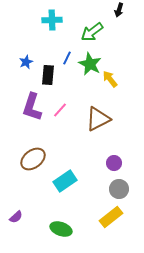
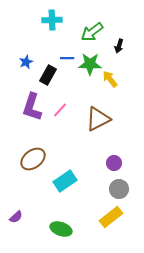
black arrow: moved 36 px down
blue line: rotated 64 degrees clockwise
green star: rotated 25 degrees counterclockwise
black rectangle: rotated 24 degrees clockwise
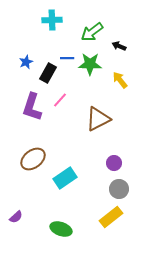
black arrow: rotated 96 degrees clockwise
black rectangle: moved 2 px up
yellow arrow: moved 10 px right, 1 px down
pink line: moved 10 px up
cyan rectangle: moved 3 px up
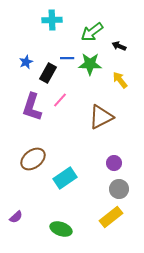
brown triangle: moved 3 px right, 2 px up
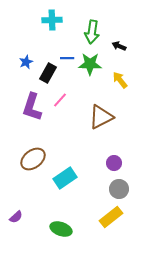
green arrow: rotated 45 degrees counterclockwise
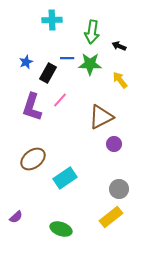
purple circle: moved 19 px up
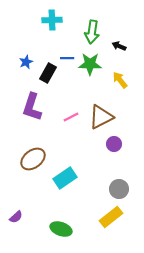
pink line: moved 11 px right, 17 px down; rotated 21 degrees clockwise
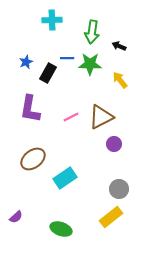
purple L-shape: moved 2 px left, 2 px down; rotated 8 degrees counterclockwise
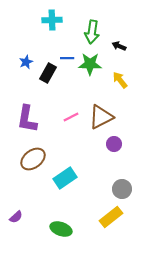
purple L-shape: moved 3 px left, 10 px down
gray circle: moved 3 px right
